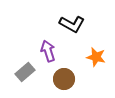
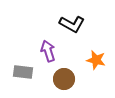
orange star: moved 3 px down
gray rectangle: moved 2 px left; rotated 48 degrees clockwise
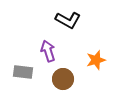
black L-shape: moved 4 px left, 4 px up
orange star: rotated 30 degrees counterclockwise
brown circle: moved 1 px left
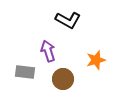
gray rectangle: moved 2 px right
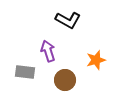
brown circle: moved 2 px right, 1 px down
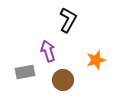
black L-shape: rotated 90 degrees counterclockwise
gray rectangle: rotated 18 degrees counterclockwise
brown circle: moved 2 px left
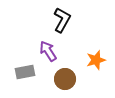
black L-shape: moved 6 px left
purple arrow: rotated 15 degrees counterclockwise
brown circle: moved 2 px right, 1 px up
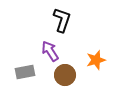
black L-shape: rotated 10 degrees counterclockwise
purple arrow: moved 2 px right
brown circle: moved 4 px up
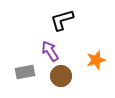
black L-shape: rotated 125 degrees counterclockwise
brown circle: moved 4 px left, 1 px down
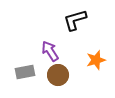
black L-shape: moved 13 px right
brown circle: moved 3 px left, 1 px up
